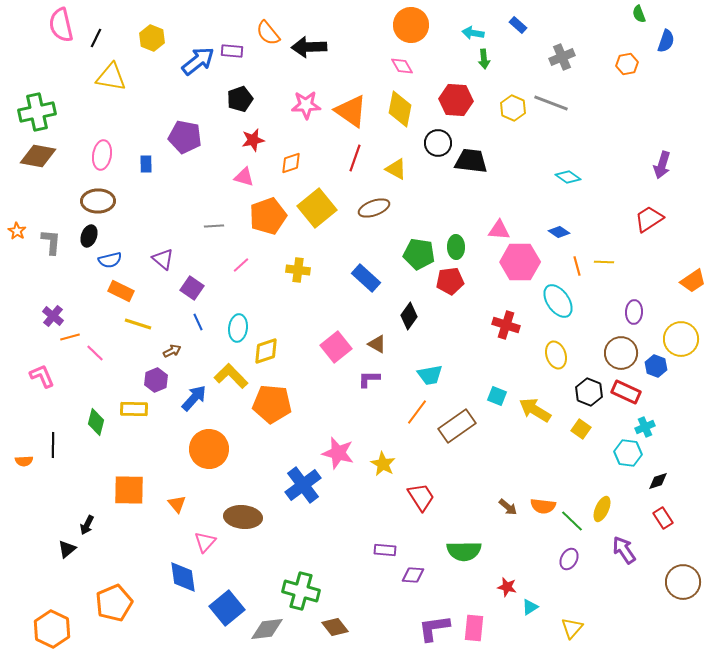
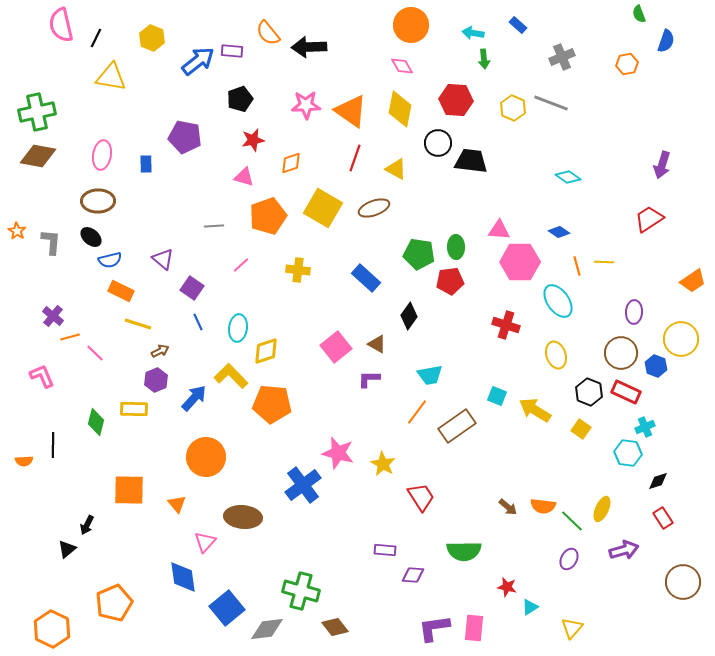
yellow square at (317, 208): moved 6 px right; rotated 21 degrees counterclockwise
black ellipse at (89, 236): moved 2 px right, 1 px down; rotated 70 degrees counterclockwise
brown arrow at (172, 351): moved 12 px left
orange circle at (209, 449): moved 3 px left, 8 px down
purple arrow at (624, 550): rotated 108 degrees clockwise
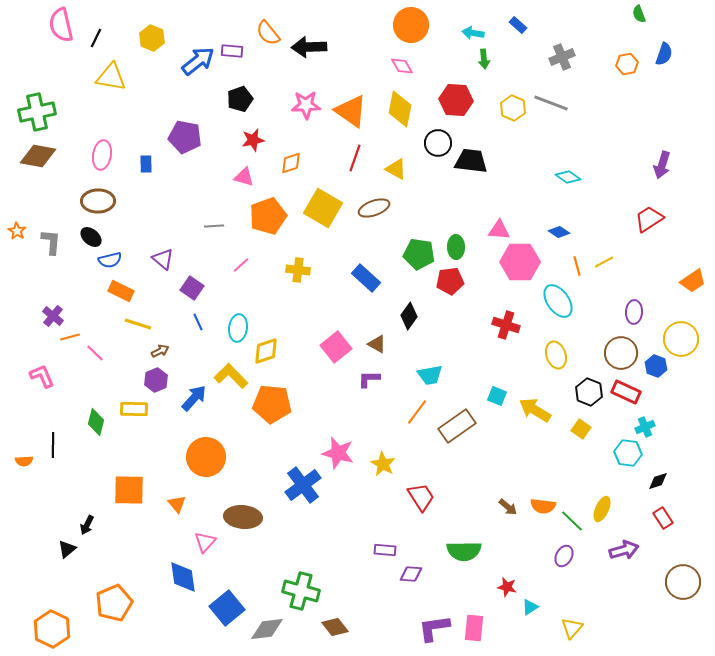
blue semicircle at (666, 41): moved 2 px left, 13 px down
yellow line at (604, 262): rotated 30 degrees counterclockwise
purple ellipse at (569, 559): moved 5 px left, 3 px up
purple diamond at (413, 575): moved 2 px left, 1 px up
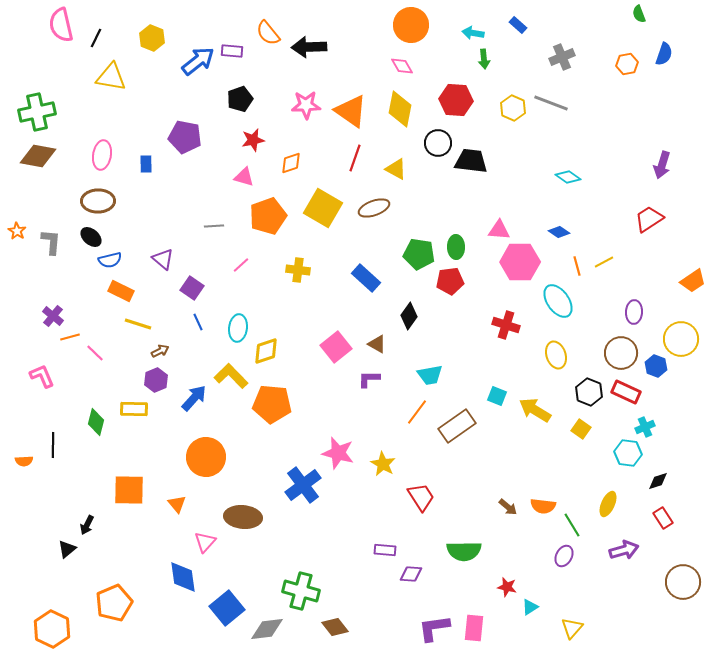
yellow ellipse at (602, 509): moved 6 px right, 5 px up
green line at (572, 521): moved 4 px down; rotated 15 degrees clockwise
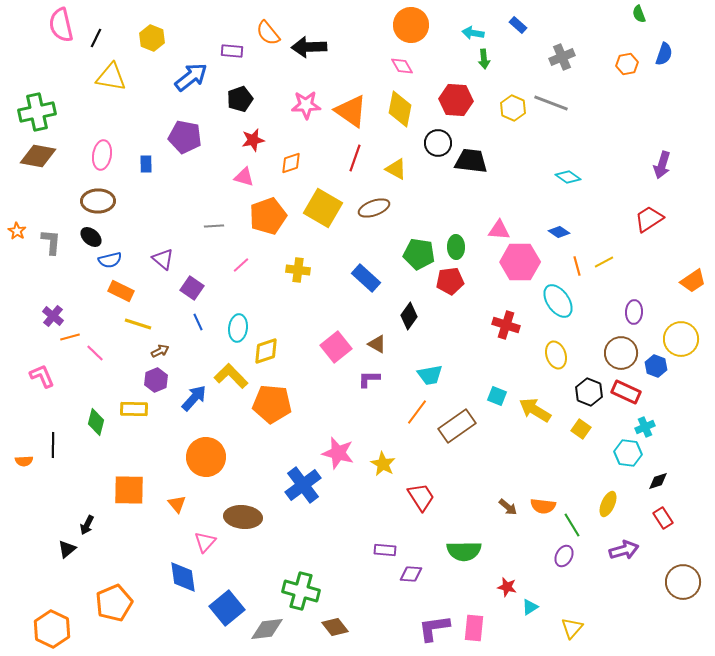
blue arrow at (198, 61): moved 7 px left, 16 px down
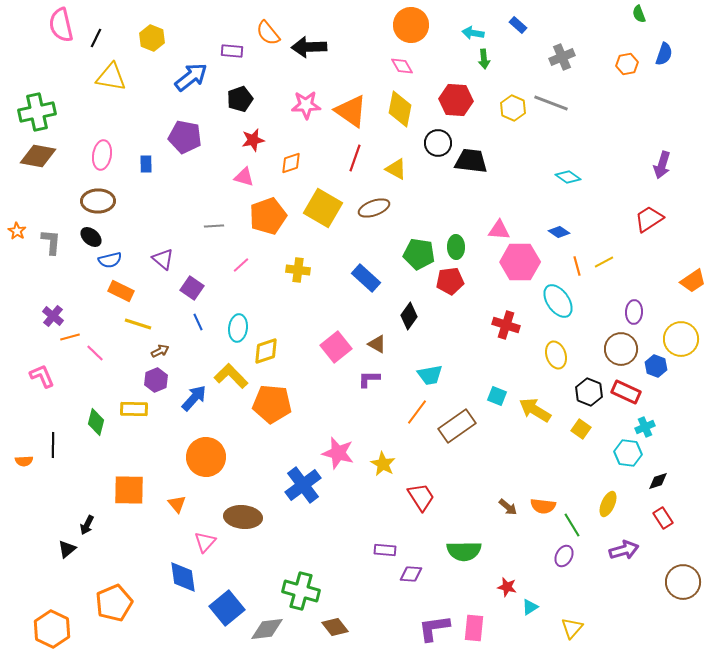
brown circle at (621, 353): moved 4 px up
